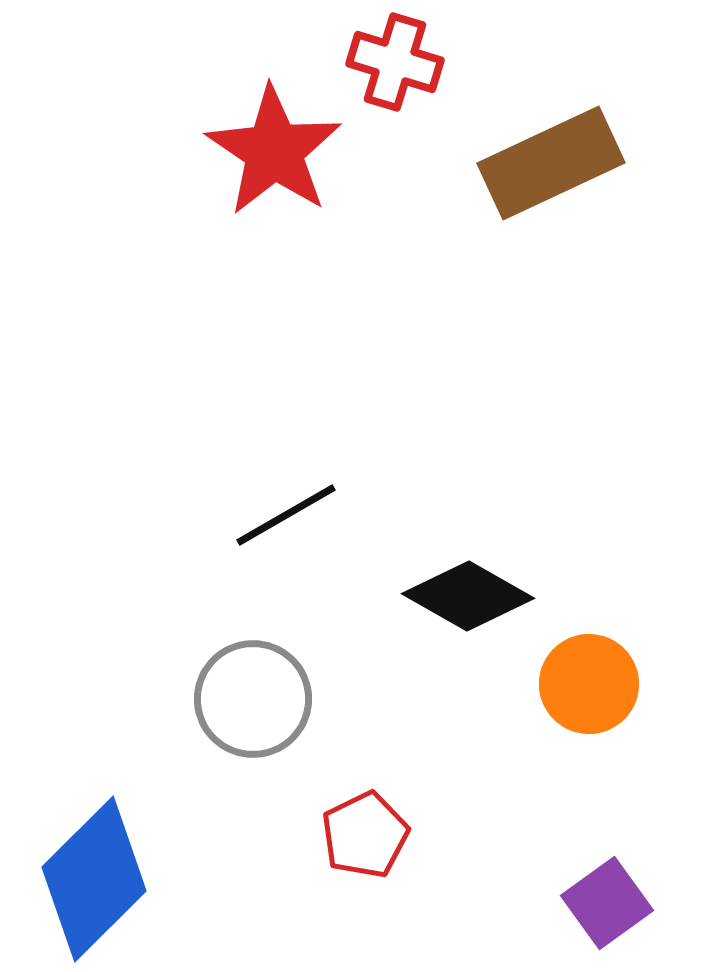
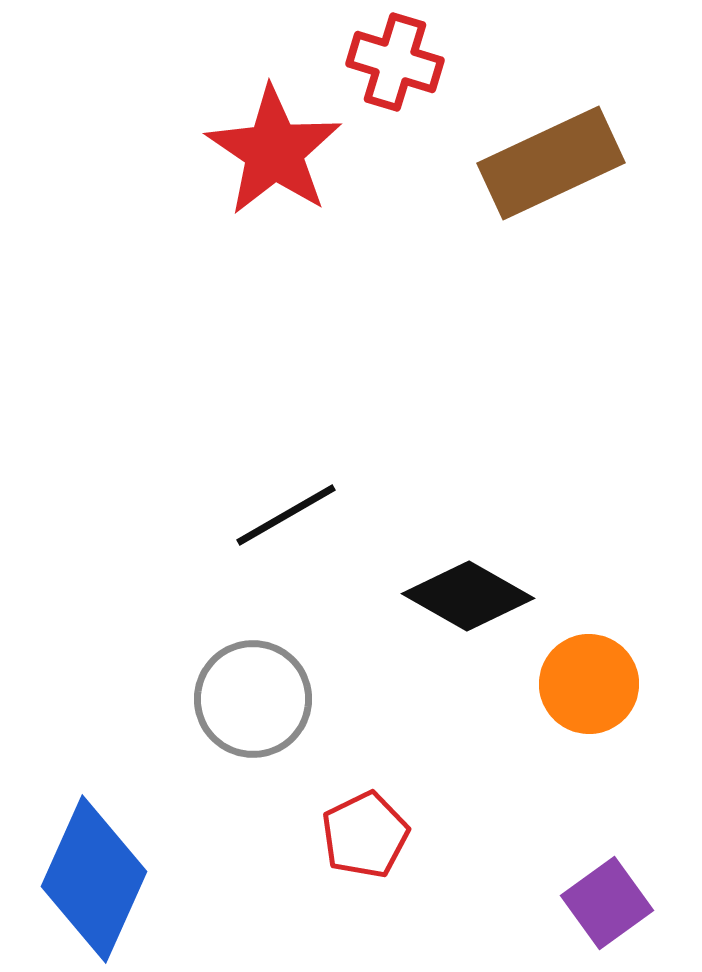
blue diamond: rotated 21 degrees counterclockwise
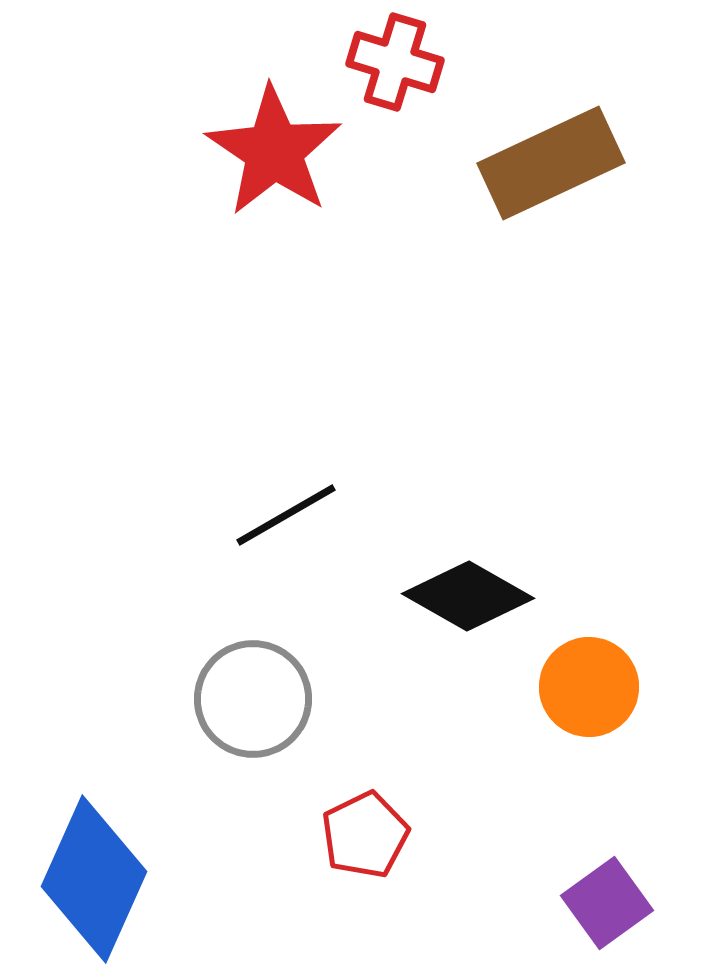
orange circle: moved 3 px down
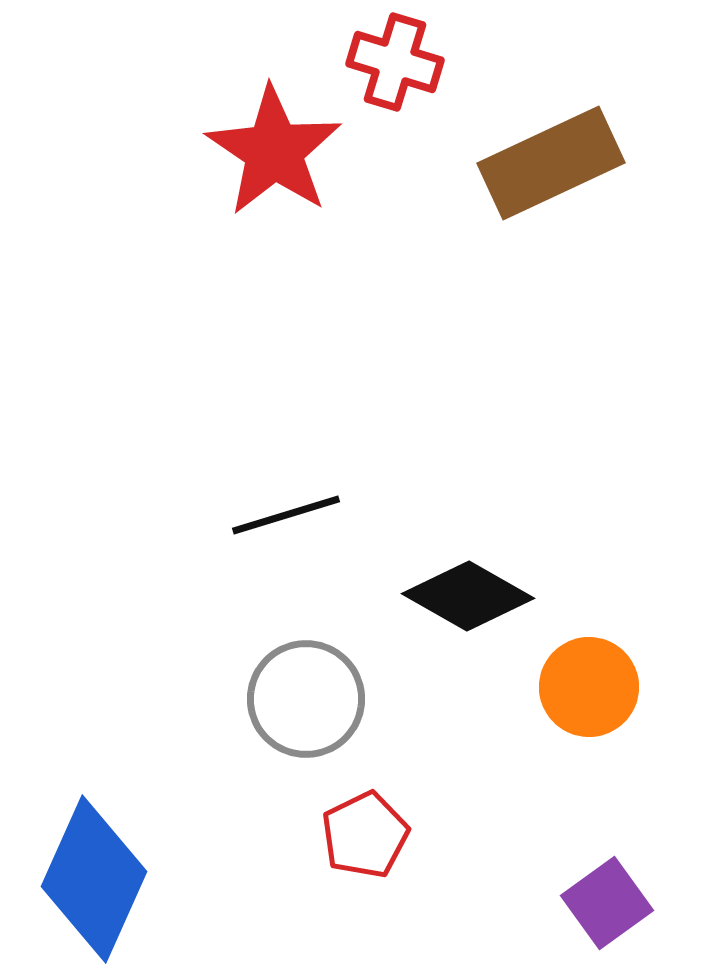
black line: rotated 13 degrees clockwise
gray circle: moved 53 px right
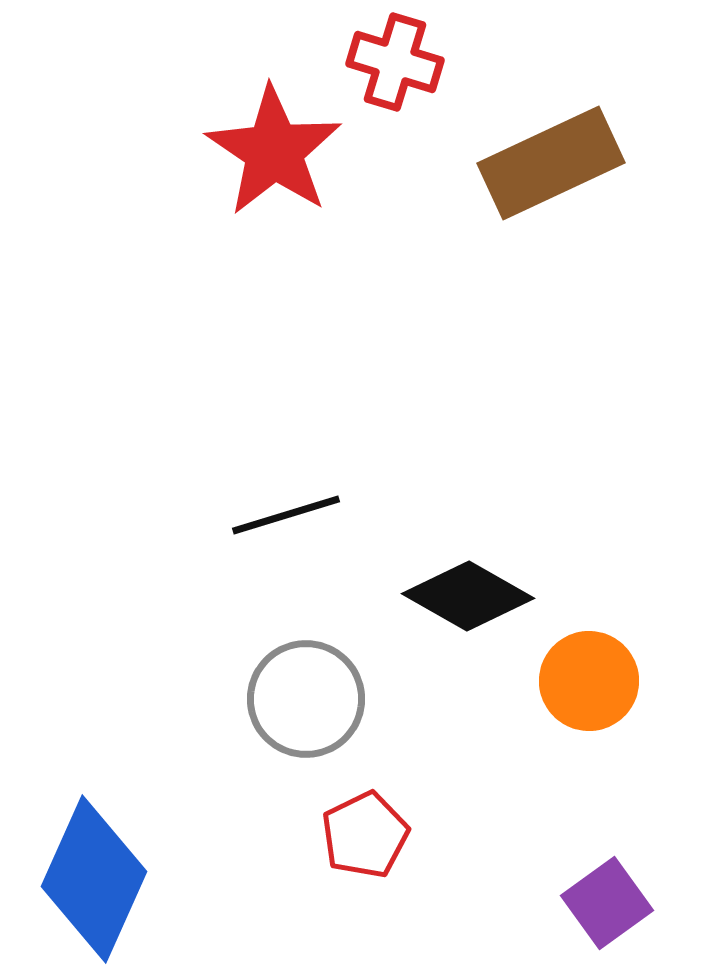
orange circle: moved 6 px up
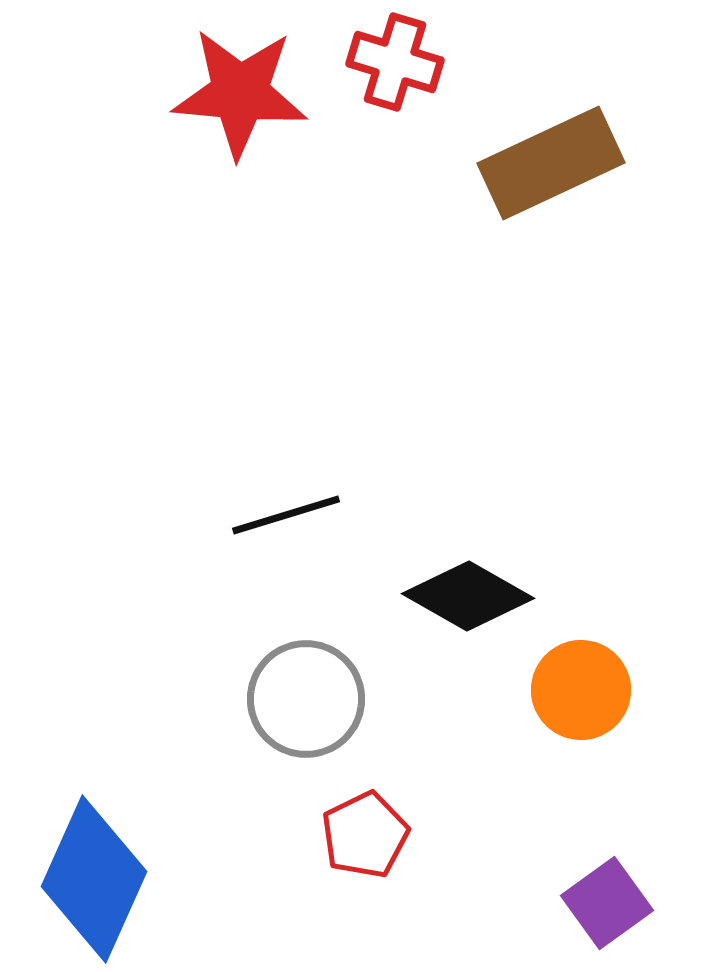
red star: moved 34 px left, 58 px up; rotated 29 degrees counterclockwise
orange circle: moved 8 px left, 9 px down
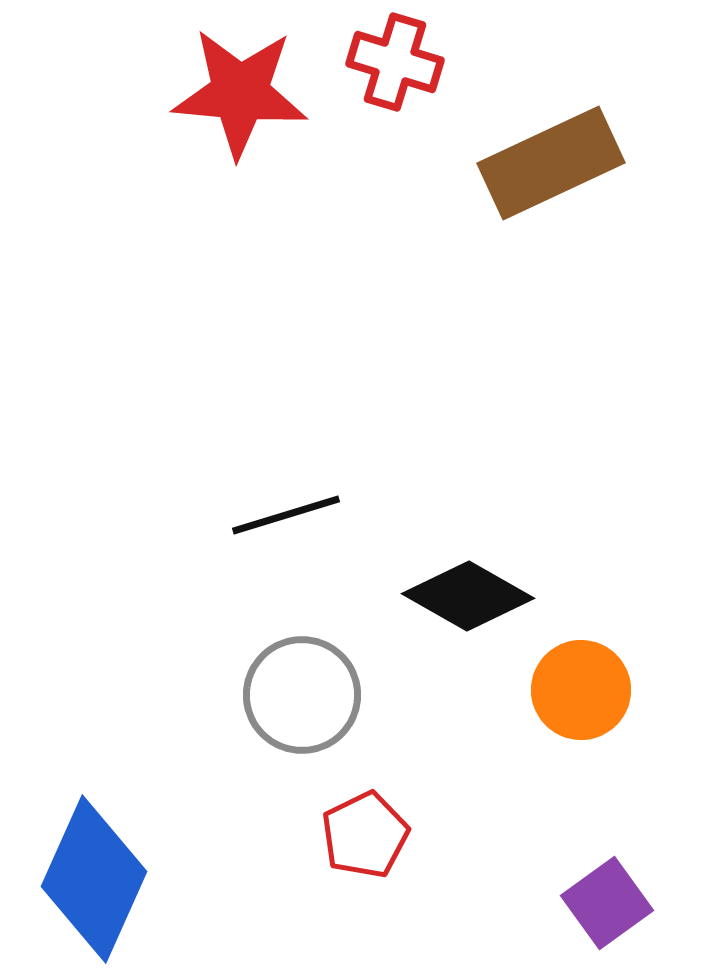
gray circle: moved 4 px left, 4 px up
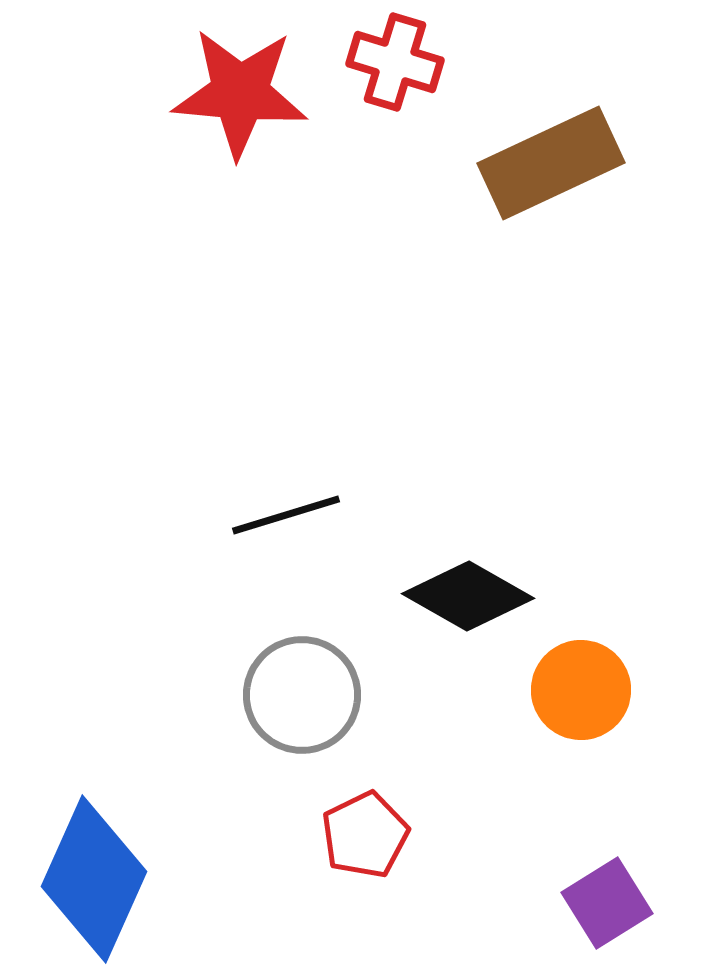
purple square: rotated 4 degrees clockwise
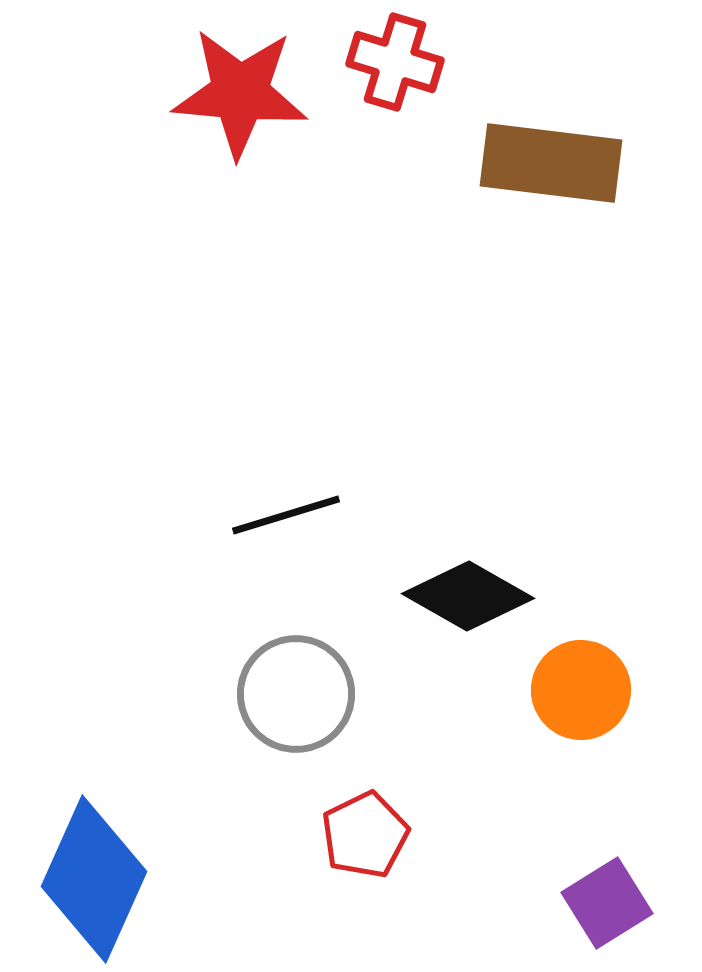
brown rectangle: rotated 32 degrees clockwise
gray circle: moved 6 px left, 1 px up
